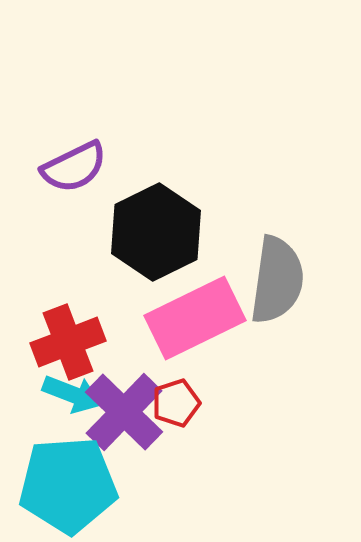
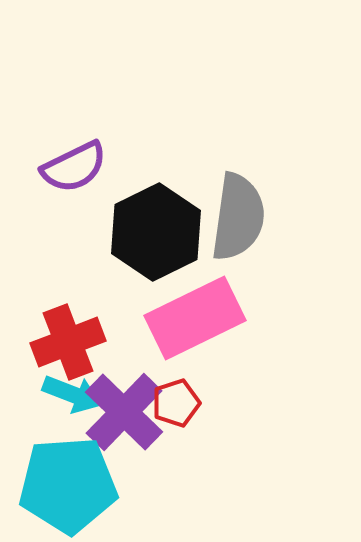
gray semicircle: moved 39 px left, 63 px up
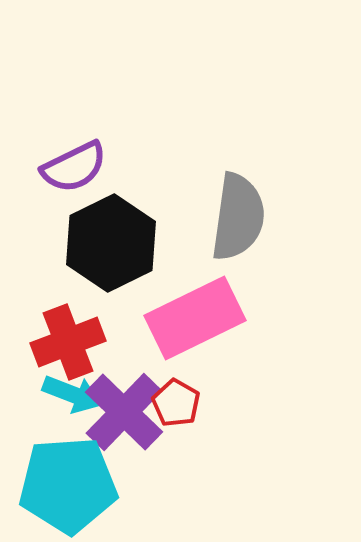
black hexagon: moved 45 px left, 11 px down
red pentagon: rotated 24 degrees counterclockwise
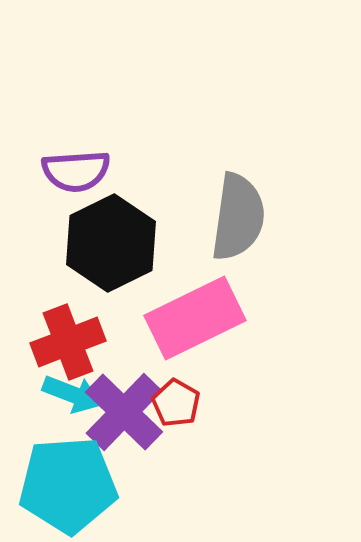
purple semicircle: moved 2 px right, 4 px down; rotated 22 degrees clockwise
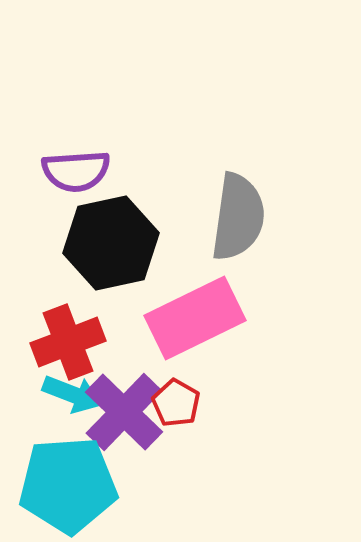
black hexagon: rotated 14 degrees clockwise
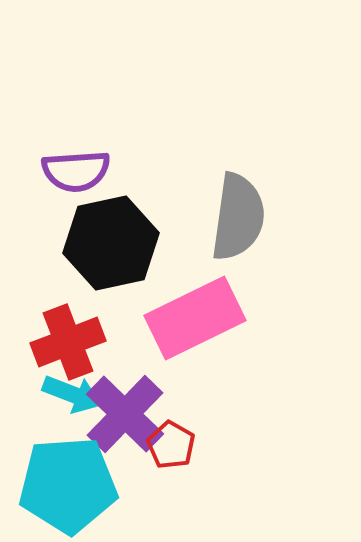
red pentagon: moved 5 px left, 42 px down
purple cross: moved 1 px right, 2 px down
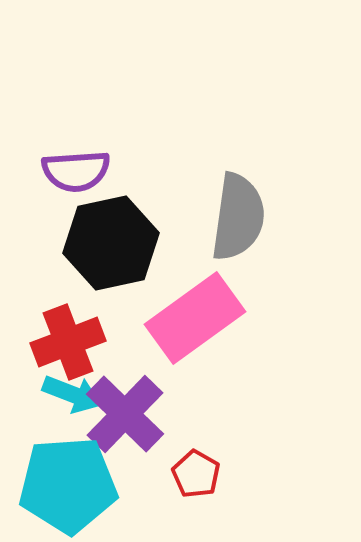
pink rectangle: rotated 10 degrees counterclockwise
red pentagon: moved 25 px right, 29 px down
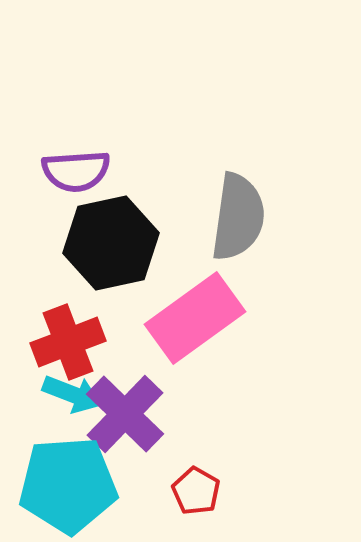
red pentagon: moved 17 px down
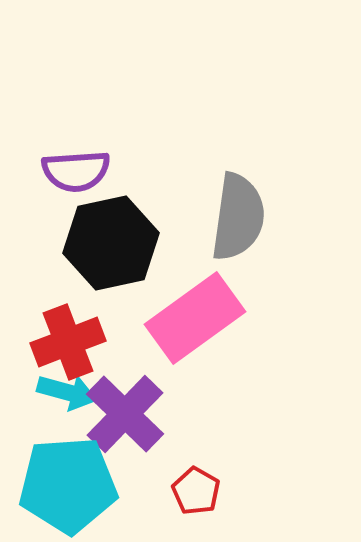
cyan arrow: moved 5 px left, 2 px up; rotated 6 degrees counterclockwise
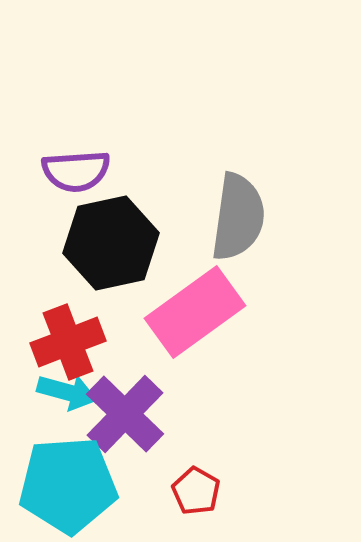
pink rectangle: moved 6 px up
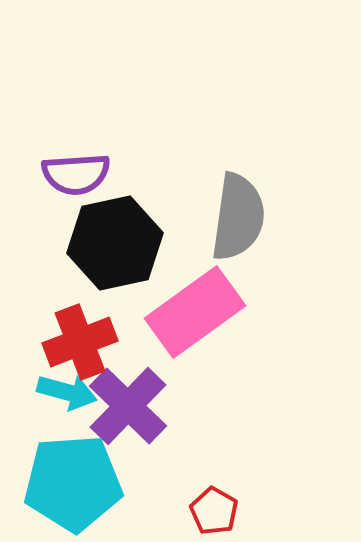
purple semicircle: moved 3 px down
black hexagon: moved 4 px right
red cross: moved 12 px right
purple cross: moved 3 px right, 8 px up
cyan pentagon: moved 5 px right, 2 px up
red pentagon: moved 18 px right, 20 px down
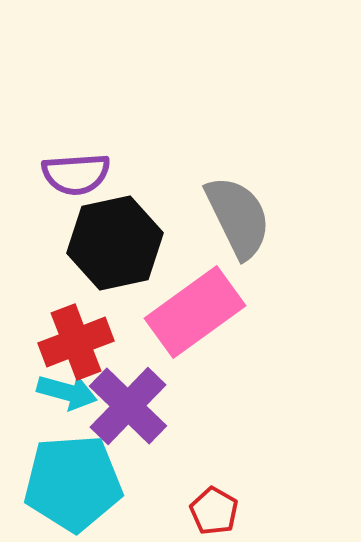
gray semicircle: rotated 34 degrees counterclockwise
red cross: moved 4 px left
